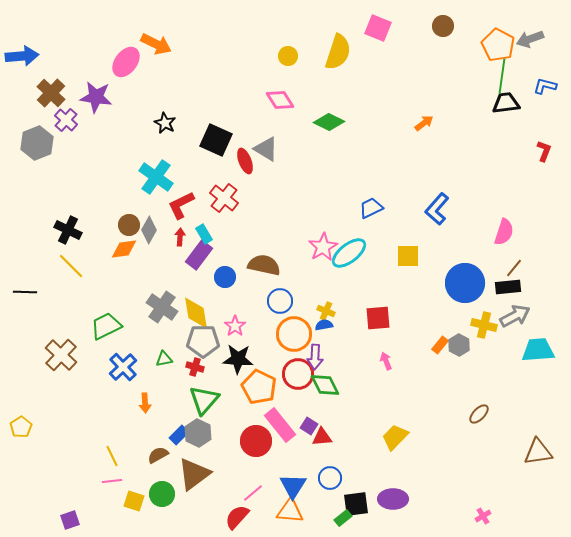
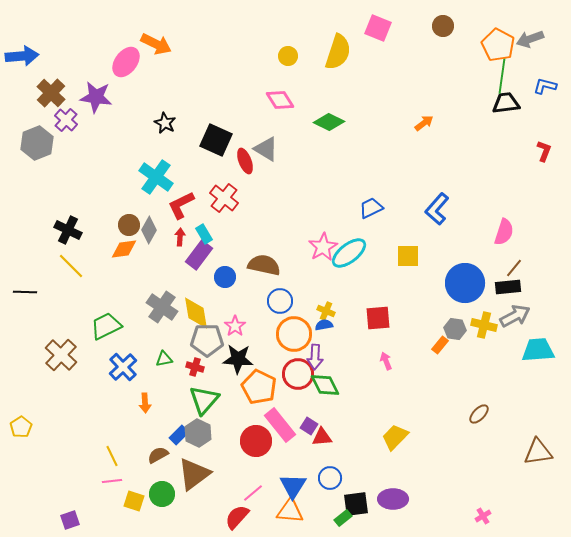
gray pentagon at (203, 341): moved 4 px right, 1 px up
gray hexagon at (459, 345): moved 4 px left, 16 px up; rotated 20 degrees counterclockwise
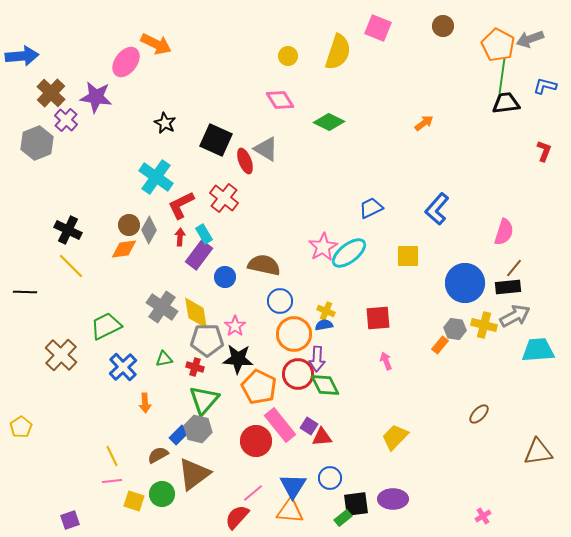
purple arrow at (315, 357): moved 2 px right, 2 px down
gray hexagon at (198, 433): moved 4 px up; rotated 12 degrees counterclockwise
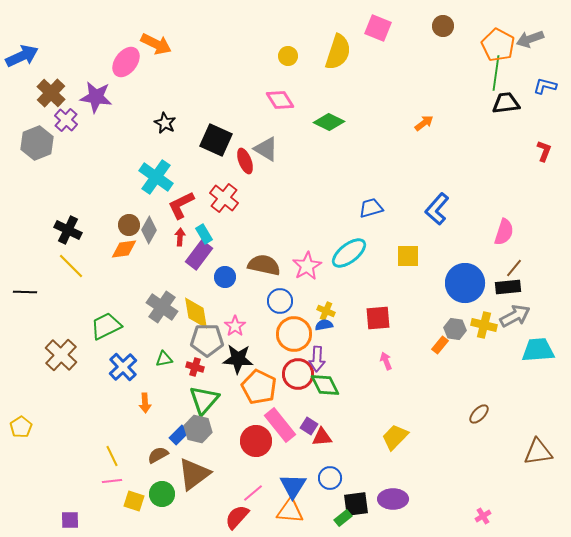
blue arrow at (22, 56): rotated 20 degrees counterclockwise
green line at (502, 76): moved 6 px left, 3 px up
blue trapezoid at (371, 208): rotated 10 degrees clockwise
pink star at (323, 247): moved 16 px left, 19 px down
purple square at (70, 520): rotated 18 degrees clockwise
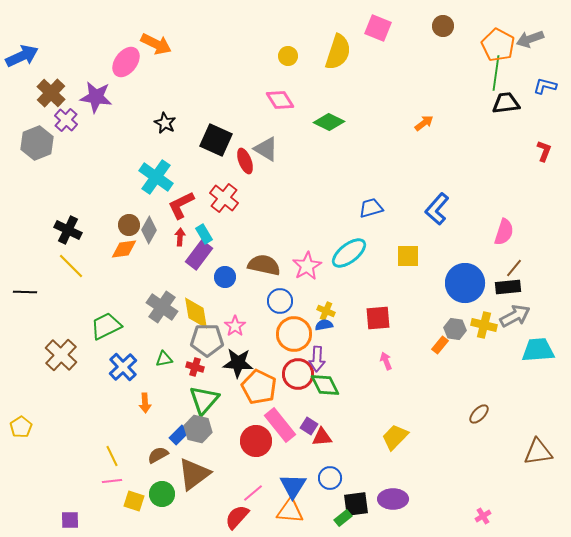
black star at (238, 359): moved 4 px down
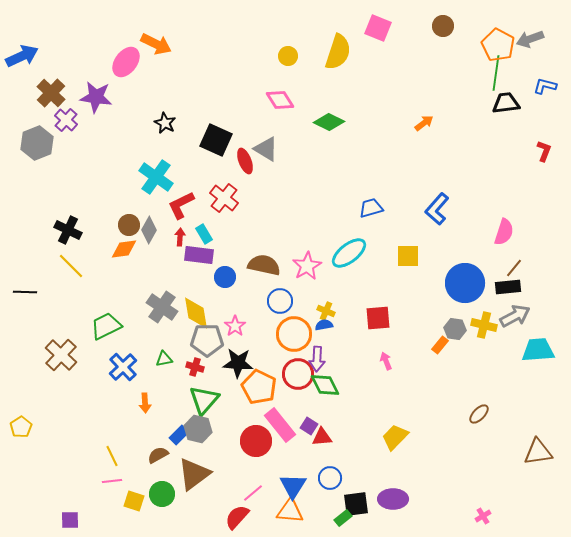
purple rectangle at (199, 255): rotated 60 degrees clockwise
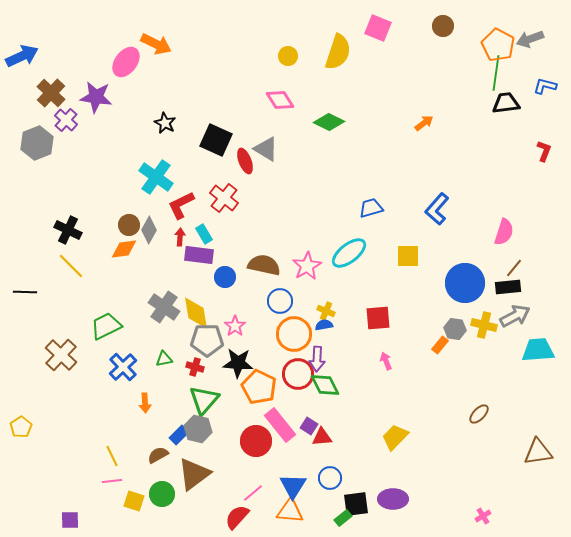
gray cross at (162, 307): moved 2 px right
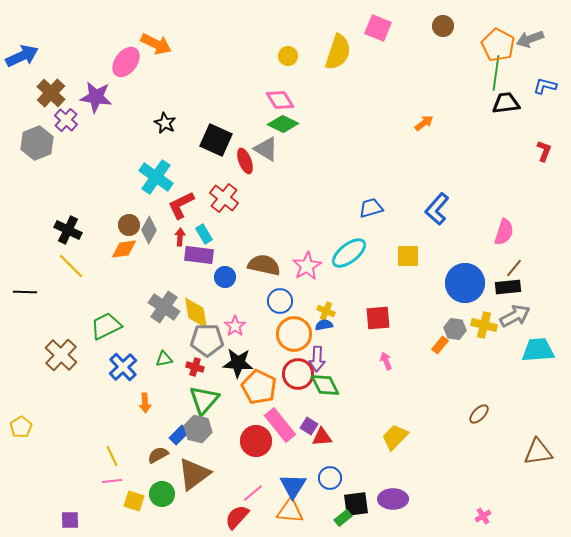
green diamond at (329, 122): moved 46 px left, 2 px down
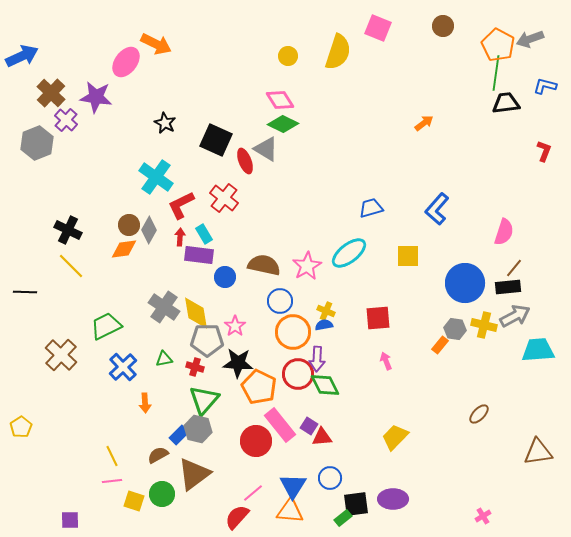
orange circle at (294, 334): moved 1 px left, 2 px up
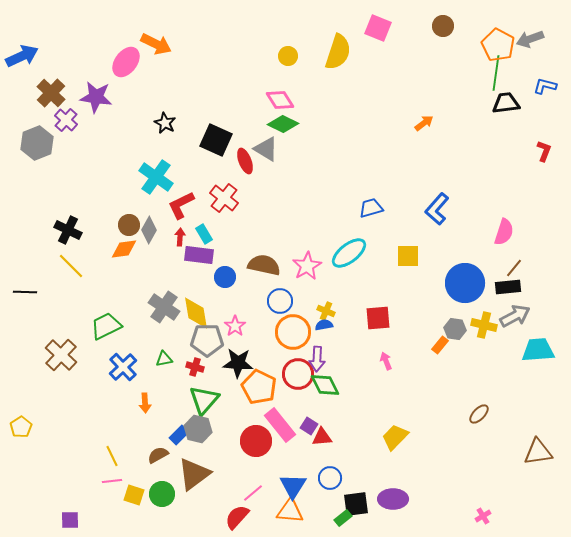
yellow square at (134, 501): moved 6 px up
